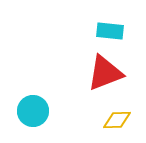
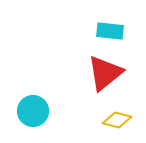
red triangle: rotated 18 degrees counterclockwise
yellow diamond: rotated 16 degrees clockwise
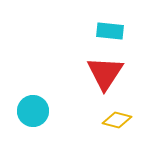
red triangle: rotated 18 degrees counterclockwise
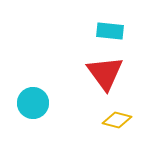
red triangle: rotated 9 degrees counterclockwise
cyan circle: moved 8 px up
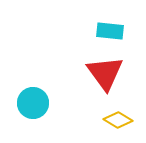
yellow diamond: moved 1 px right; rotated 16 degrees clockwise
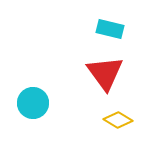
cyan rectangle: moved 2 px up; rotated 8 degrees clockwise
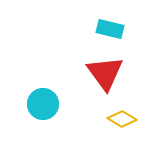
cyan circle: moved 10 px right, 1 px down
yellow diamond: moved 4 px right, 1 px up
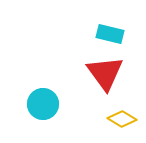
cyan rectangle: moved 5 px down
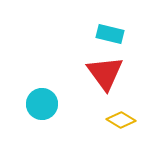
cyan circle: moved 1 px left
yellow diamond: moved 1 px left, 1 px down
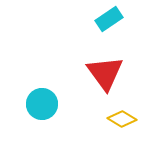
cyan rectangle: moved 1 px left, 15 px up; rotated 48 degrees counterclockwise
yellow diamond: moved 1 px right, 1 px up
